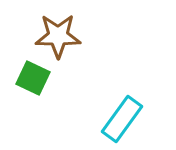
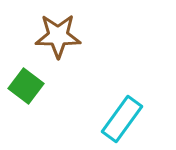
green square: moved 7 px left, 8 px down; rotated 12 degrees clockwise
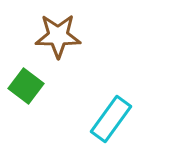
cyan rectangle: moved 11 px left
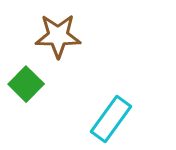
green square: moved 2 px up; rotated 8 degrees clockwise
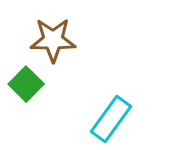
brown star: moved 5 px left, 4 px down
